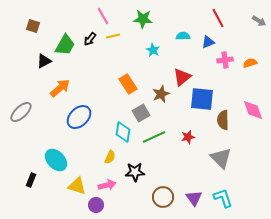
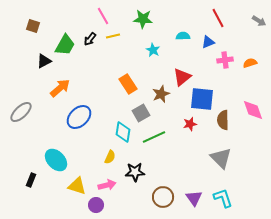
red star: moved 2 px right, 13 px up
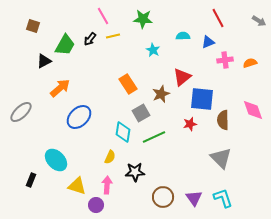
pink arrow: rotated 72 degrees counterclockwise
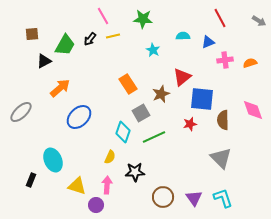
red line: moved 2 px right
brown square: moved 1 px left, 8 px down; rotated 24 degrees counterclockwise
cyan diamond: rotated 10 degrees clockwise
cyan ellipse: moved 3 px left; rotated 20 degrees clockwise
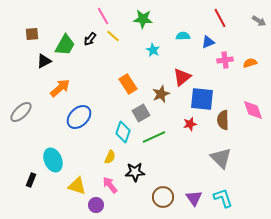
yellow line: rotated 56 degrees clockwise
pink arrow: moved 3 px right; rotated 42 degrees counterclockwise
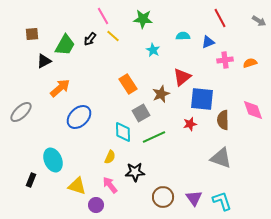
cyan diamond: rotated 20 degrees counterclockwise
gray triangle: rotated 25 degrees counterclockwise
cyan L-shape: moved 1 px left, 3 px down
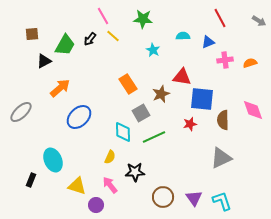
red triangle: rotated 48 degrees clockwise
gray triangle: rotated 45 degrees counterclockwise
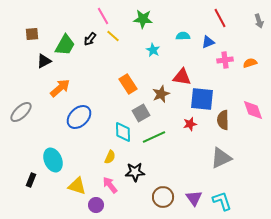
gray arrow: rotated 40 degrees clockwise
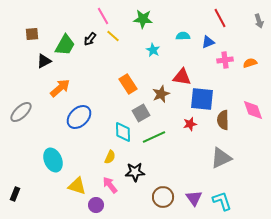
black rectangle: moved 16 px left, 14 px down
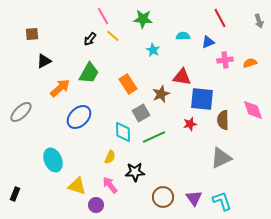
green trapezoid: moved 24 px right, 28 px down
